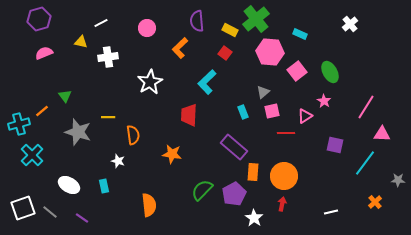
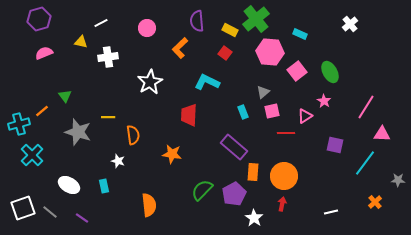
cyan L-shape at (207, 82): rotated 70 degrees clockwise
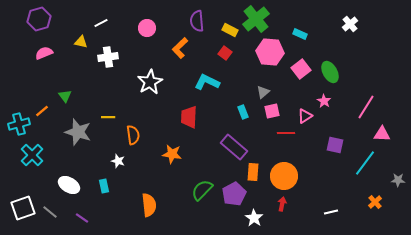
pink square at (297, 71): moved 4 px right, 2 px up
red trapezoid at (189, 115): moved 2 px down
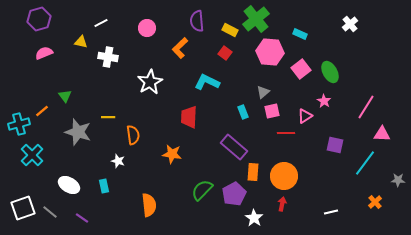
white cross at (108, 57): rotated 18 degrees clockwise
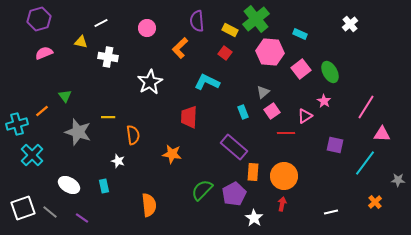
pink square at (272, 111): rotated 21 degrees counterclockwise
cyan cross at (19, 124): moved 2 px left
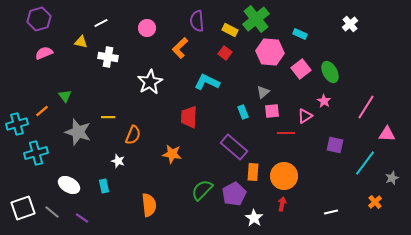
pink square at (272, 111): rotated 28 degrees clockwise
pink triangle at (382, 134): moved 5 px right
orange semicircle at (133, 135): rotated 30 degrees clockwise
cyan cross at (32, 155): moved 4 px right, 2 px up; rotated 30 degrees clockwise
gray star at (398, 180): moved 6 px left, 2 px up; rotated 24 degrees counterclockwise
gray line at (50, 212): moved 2 px right
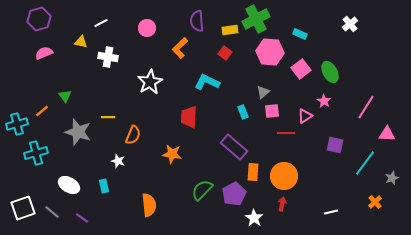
green cross at (256, 19): rotated 12 degrees clockwise
yellow rectangle at (230, 30): rotated 35 degrees counterclockwise
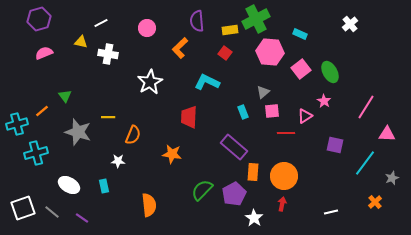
white cross at (108, 57): moved 3 px up
white star at (118, 161): rotated 16 degrees counterclockwise
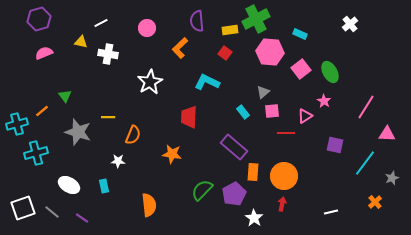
cyan rectangle at (243, 112): rotated 16 degrees counterclockwise
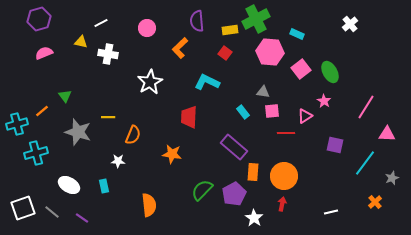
cyan rectangle at (300, 34): moved 3 px left
gray triangle at (263, 92): rotated 48 degrees clockwise
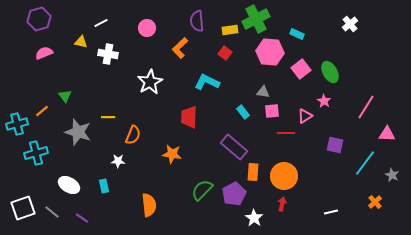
gray star at (392, 178): moved 3 px up; rotated 24 degrees counterclockwise
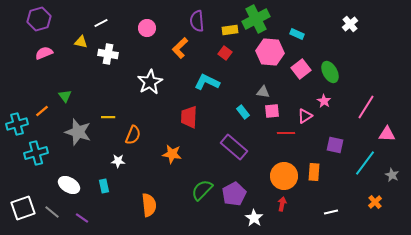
orange rectangle at (253, 172): moved 61 px right
